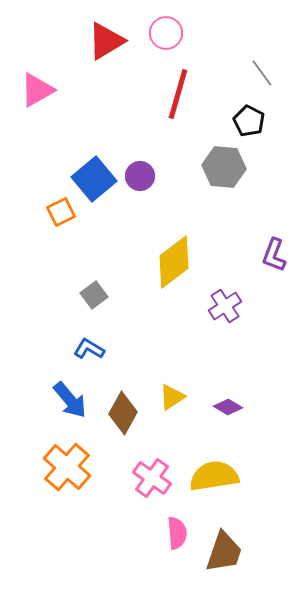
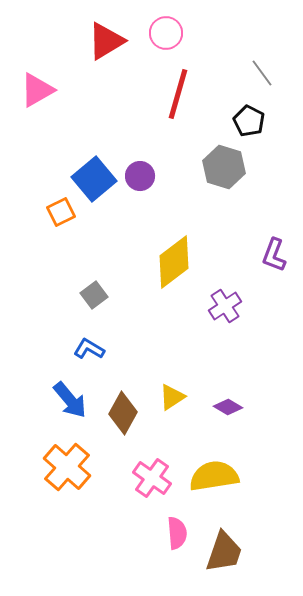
gray hexagon: rotated 12 degrees clockwise
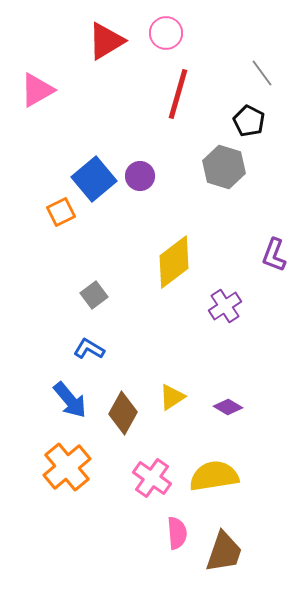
orange cross: rotated 9 degrees clockwise
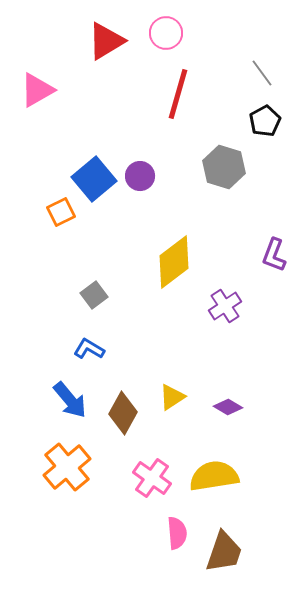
black pentagon: moved 16 px right; rotated 16 degrees clockwise
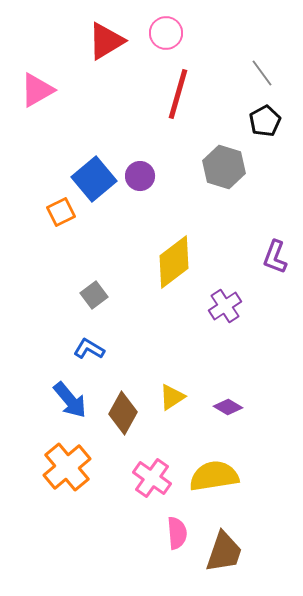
purple L-shape: moved 1 px right, 2 px down
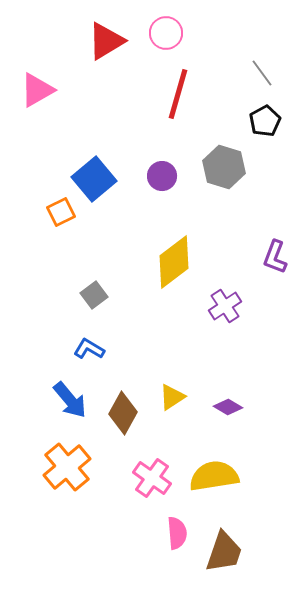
purple circle: moved 22 px right
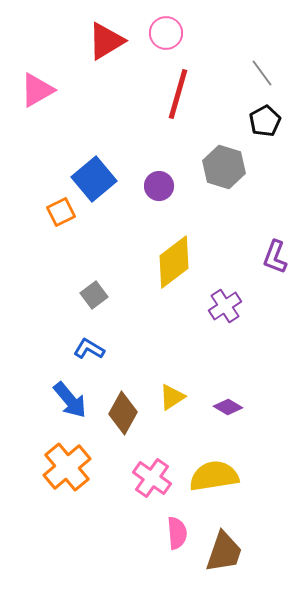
purple circle: moved 3 px left, 10 px down
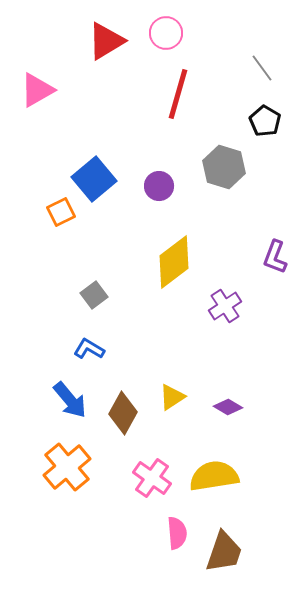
gray line: moved 5 px up
black pentagon: rotated 12 degrees counterclockwise
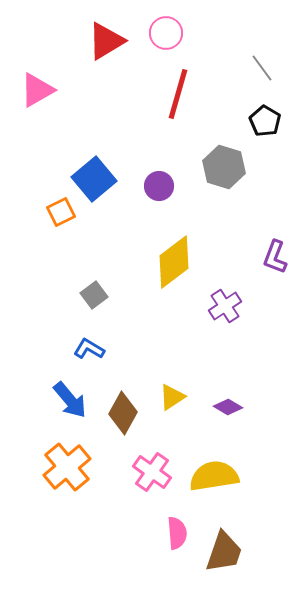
pink cross: moved 6 px up
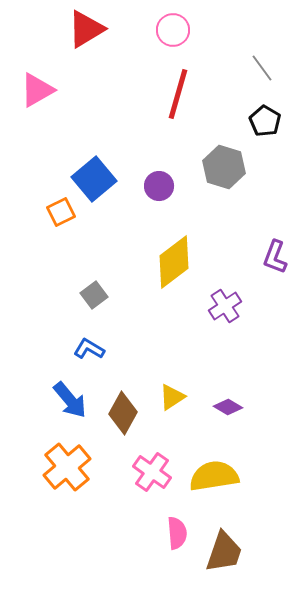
pink circle: moved 7 px right, 3 px up
red triangle: moved 20 px left, 12 px up
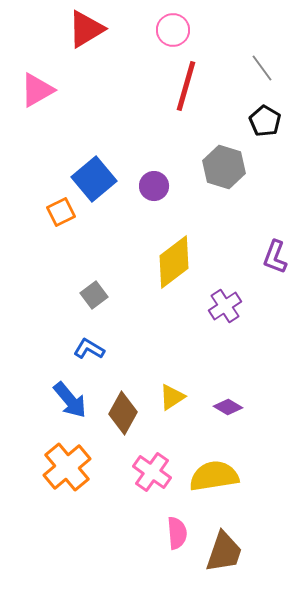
red line: moved 8 px right, 8 px up
purple circle: moved 5 px left
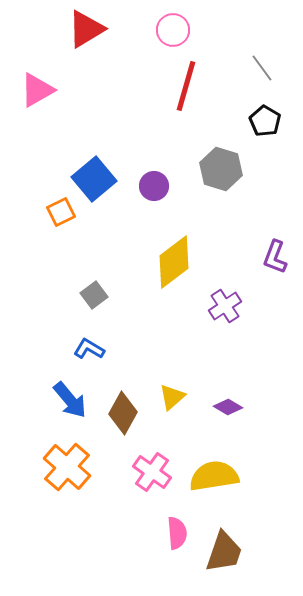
gray hexagon: moved 3 px left, 2 px down
yellow triangle: rotated 8 degrees counterclockwise
orange cross: rotated 9 degrees counterclockwise
